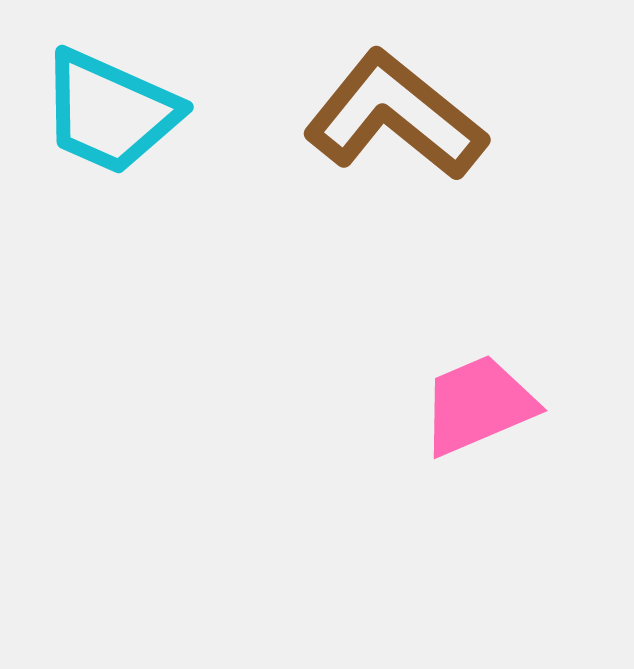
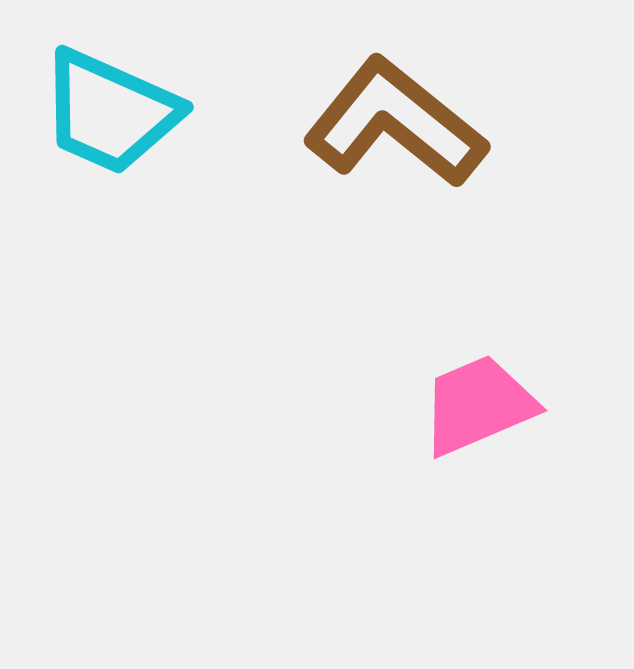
brown L-shape: moved 7 px down
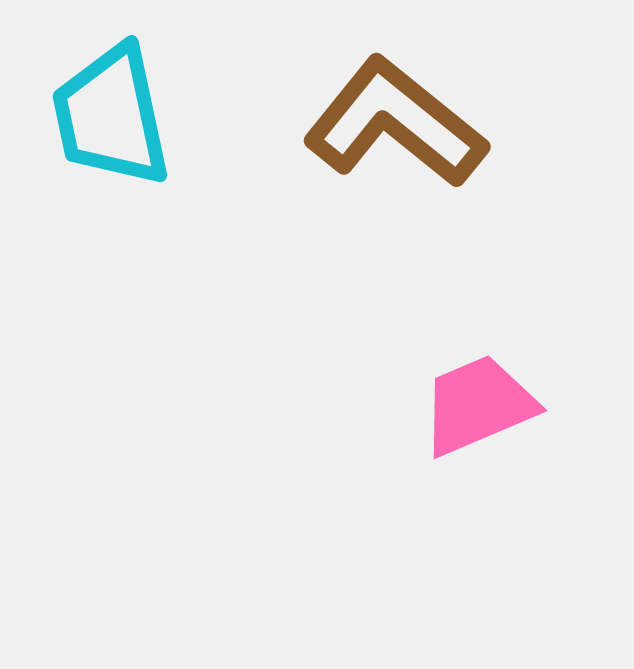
cyan trapezoid: moved 1 px right, 4 px down; rotated 54 degrees clockwise
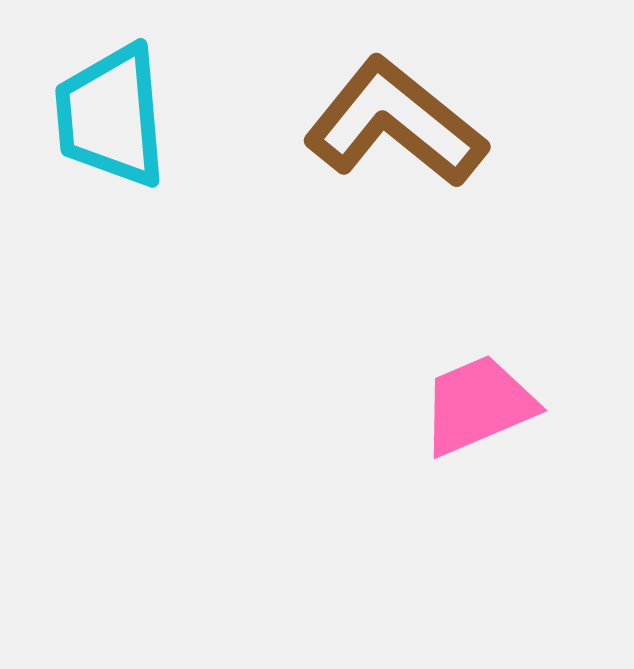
cyan trapezoid: rotated 7 degrees clockwise
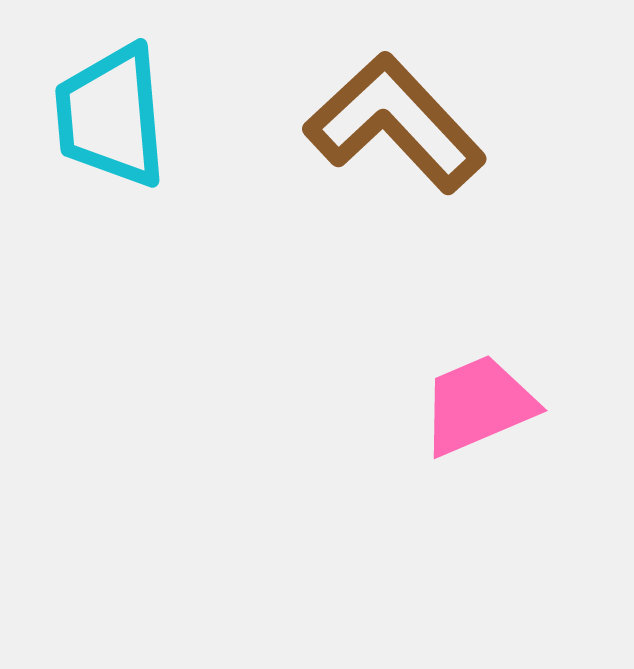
brown L-shape: rotated 8 degrees clockwise
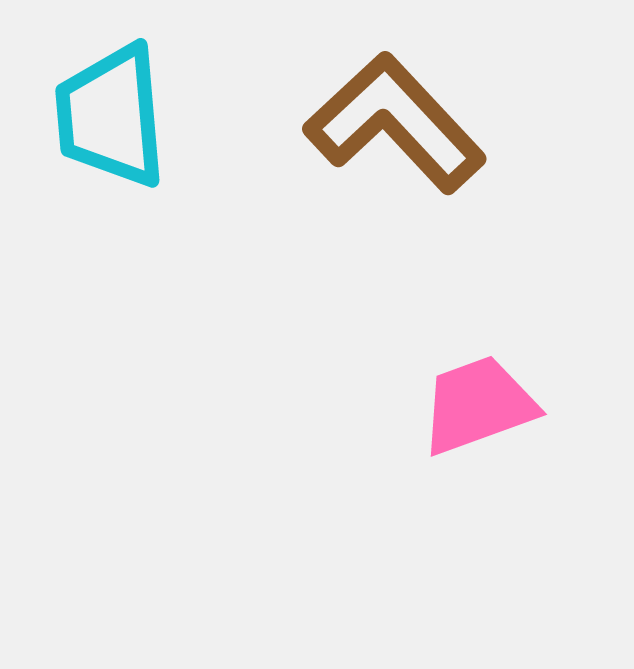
pink trapezoid: rotated 3 degrees clockwise
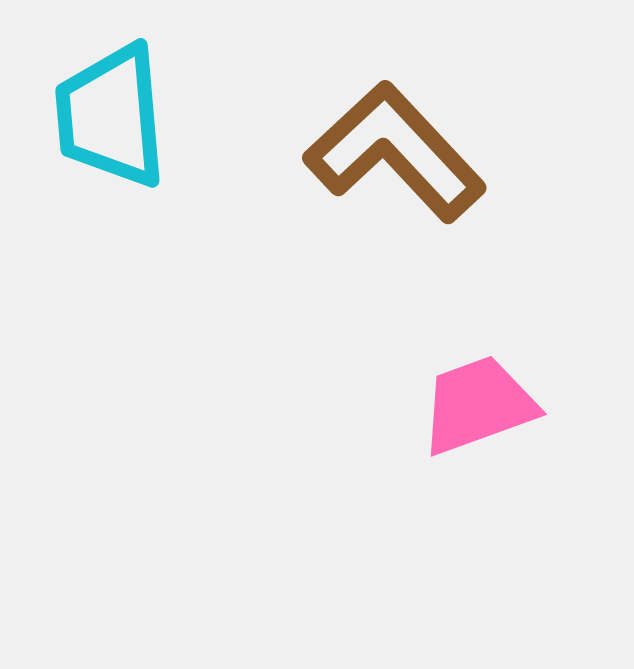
brown L-shape: moved 29 px down
